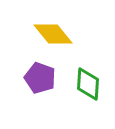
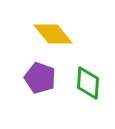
green diamond: moved 1 px up
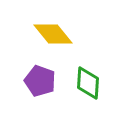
purple pentagon: moved 3 px down
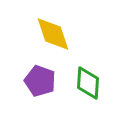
yellow diamond: rotated 21 degrees clockwise
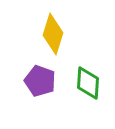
yellow diamond: rotated 36 degrees clockwise
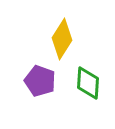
yellow diamond: moved 9 px right, 5 px down; rotated 15 degrees clockwise
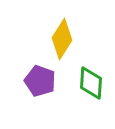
green diamond: moved 3 px right
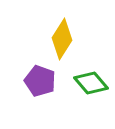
green diamond: rotated 44 degrees counterclockwise
